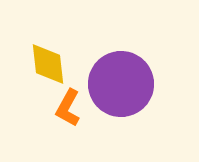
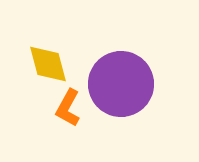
yellow diamond: rotated 9 degrees counterclockwise
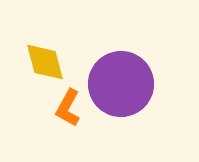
yellow diamond: moved 3 px left, 2 px up
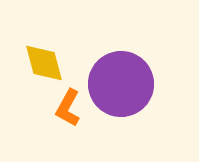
yellow diamond: moved 1 px left, 1 px down
